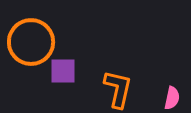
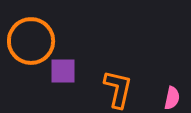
orange circle: moved 1 px up
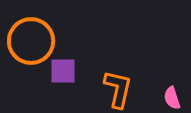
pink semicircle: rotated 150 degrees clockwise
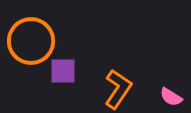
orange L-shape: rotated 21 degrees clockwise
pink semicircle: moved 1 px left, 1 px up; rotated 40 degrees counterclockwise
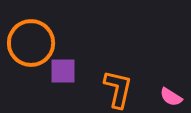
orange circle: moved 2 px down
orange L-shape: rotated 21 degrees counterclockwise
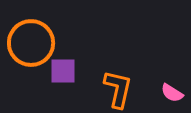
pink semicircle: moved 1 px right, 4 px up
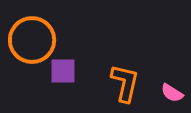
orange circle: moved 1 px right, 3 px up
orange L-shape: moved 7 px right, 6 px up
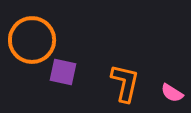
purple square: moved 1 px down; rotated 12 degrees clockwise
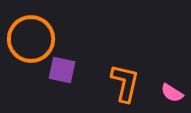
orange circle: moved 1 px left, 1 px up
purple square: moved 1 px left, 2 px up
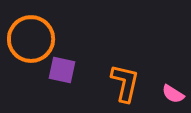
pink semicircle: moved 1 px right, 1 px down
